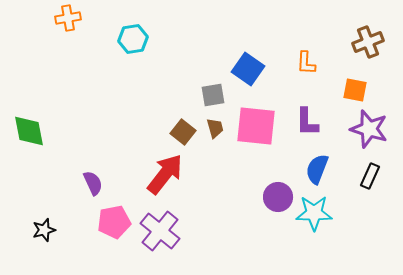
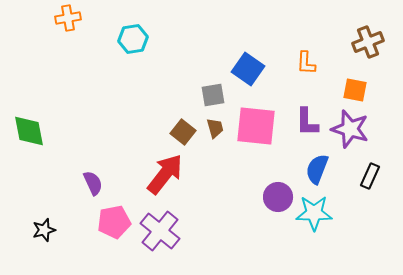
purple star: moved 19 px left
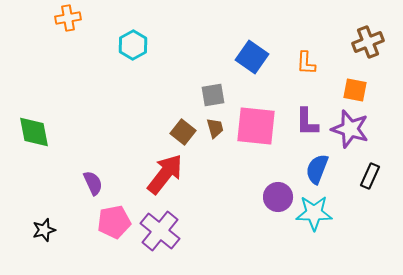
cyan hexagon: moved 6 px down; rotated 20 degrees counterclockwise
blue square: moved 4 px right, 12 px up
green diamond: moved 5 px right, 1 px down
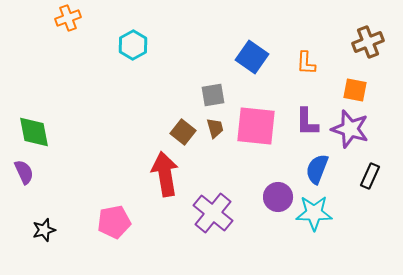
orange cross: rotated 10 degrees counterclockwise
red arrow: rotated 48 degrees counterclockwise
purple semicircle: moved 69 px left, 11 px up
purple cross: moved 53 px right, 18 px up
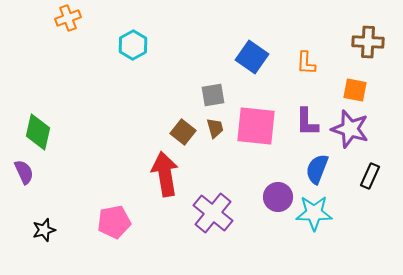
brown cross: rotated 24 degrees clockwise
green diamond: moved 4 px right; rotated 24 degrees clockwise
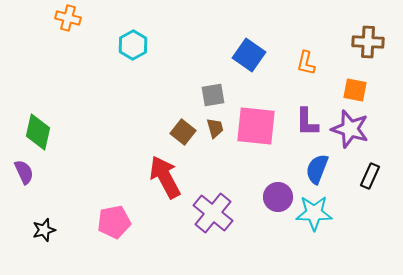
orange cross: rotated 35 degrees clockwise
blue square: moved 3 px left, 2 px up
orange L-shape: rotated 10 degrees clockwise
red arrow: moved 3 px down; rotated 18 degrees counterclockwise
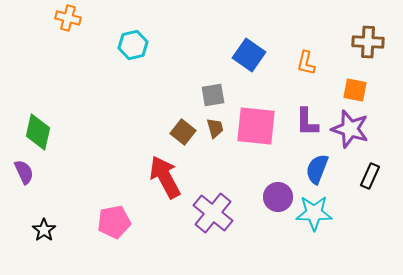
cyan hexagon: rotated 16 degrees clockwise
black star: rotated 20 degrees counterclockwise
